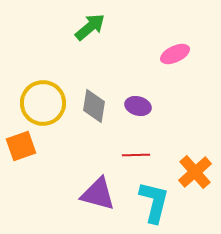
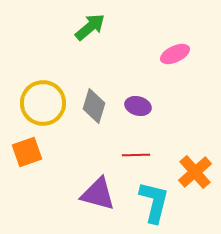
gray diamond: rotated 8 degrees clockwise
orange square: moved 6 px right, 6 px down
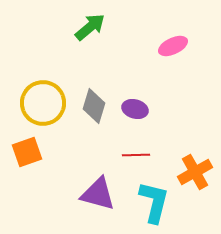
pink ellipse: moved 2 px left, 8 px up
purple ellipse: moved 3 px left, 3 px down
orange cross: rotated 12 degrees clockwise
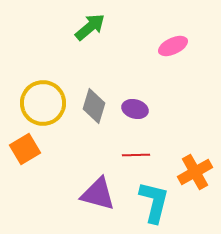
orange square: moved 2 px left, 3 px up; rotated 12 degrees counterclockwise
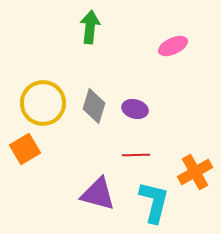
green arrow: rotated 44 degrees counterclockwise
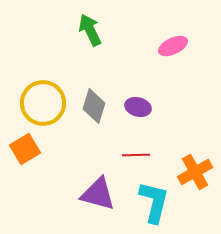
green arrow: moved 3 px down; rotated 32 degrees counterclockwise
purple ellipse: moved 3 px right, 2 px up
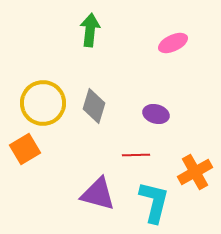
green arrow: rotated 32 degrees clockwise
pink ellipse: moved 3 px up
purple ellipse: moved 18 px right, 7 px down
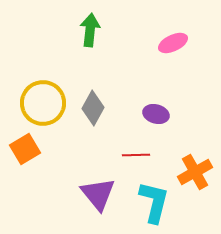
gray diamond: moved 1 px left, 2 px down; rotated 12 degrees clockwise
purple triangle: rotated 36 degrees clockwise
